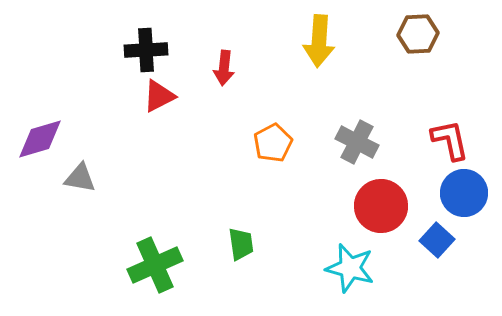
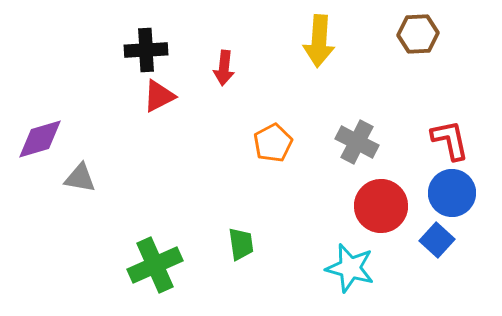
blue circle: moved 12 px left
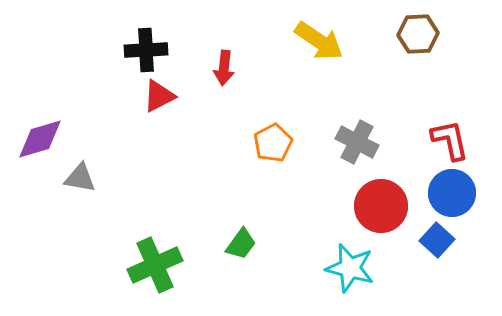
yellow arrow: rotated 60 degrees counterclockwise
green trapezoid: rotated 44 degrees clockwise
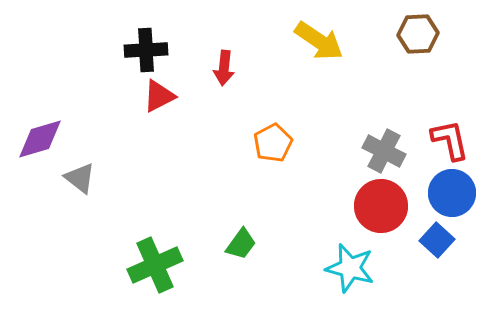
gray cross: moved 27 px right, 9 px down
gray triangle: rotated 28 degrees clockwise
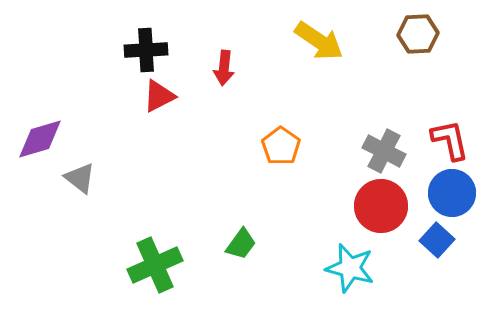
orange pentagon: moved 8 px right, 3 px down; rotated 9 degrees counterclockwise
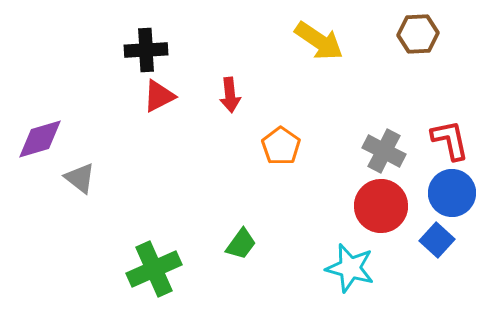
red arrow: moved 6 px right, 27 px down; rotated 12 degrees counterclockwise
green cross: moved 1 px left, 4 px down
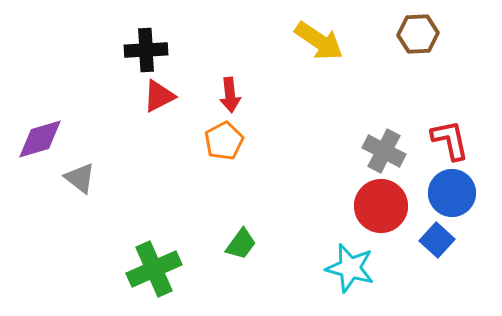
orange pentagon: moved 57 px left, 5 px up; rotated 9 degrees clockwise
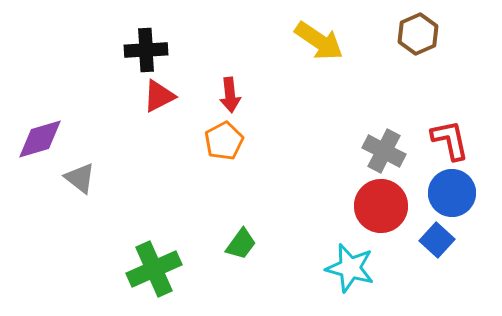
brown hexagon: rotated 21 degrees counterclockwise
